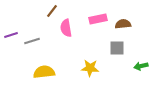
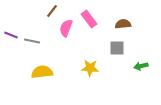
pink rectangle: moved 9 px left; rotated 66 degrees clockwise
pink semicircle: rotated 30 degrees clockwise
purple line: rotated 40 degrees clockwise
gray line: rotated 28 degrees clockwise
yellow semicircle: moved 2 px left
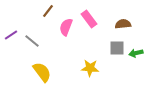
brown line: moved 4 px left
pink semicircle: moved 1 px up
purple line: rotated 56 degrees counterclockwise
gray line: rotated 28 degrees clockwise
green arrow: moved 5 px left, 13 px up
yellow semicircle: rotated 60 degrees clockwise
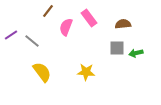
pink rectangle: moved 1 px up
yellow star: moved 4 px left, 4 px down
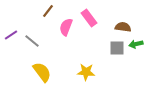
brown semicircle: moved 3 px down; rotated 14 degrees clockwise
green arrow: moved 9 px up
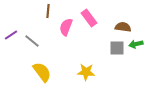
brown line: rotated 32 degrees counterclockwise
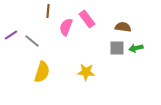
pink rectangle: moved 2 px left, 1 px down
green arrow: moved 4 px down
yellow semicircle: rotated 55 degrees clockwise
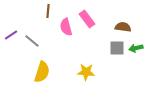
pink semicircle: rotated 36 degrees counterclockwise
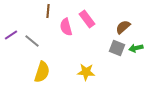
brown semicircle: rotated 49 degrees counterclockwise
gray square: rotated 21 degrees clockwise
